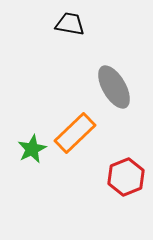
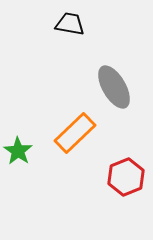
green star: moved 14 px left, 2 px down; rotated 12 degrees counterclockwise
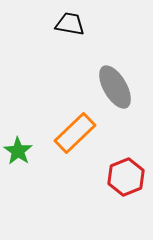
gray ellipse: moved 1 px right
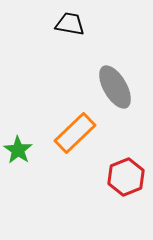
green star: moved 1 px up
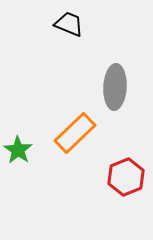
black trapezoid: moved 1 px left; rotated 12 degrees clockwise
gray ellipse: rotated 33 degrees clockwise
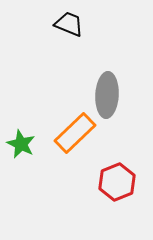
gray ellipse: moved 8 px left, 8 px down
green star: moved 3 px right, 6 px up; rotated 8 degrees counterclockwise
red hexagon: moved 9 px left, 5 px down
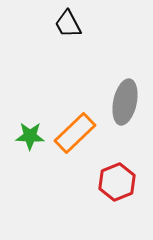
black trapezoid: moved 1 px left; rotated 140 degrees counterclockwise
gray ellipse: moved 18 px right, 7 px down; rotated 9 degrees clockwise
green star: moved 9 px right, 8 px up; rotated 24 degrees counterclockwise
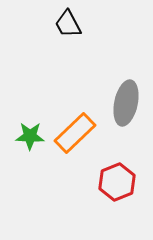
gray ellipse: moved 1 px right, 1 px down
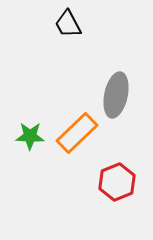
gray ellipse: moved 10 px left, 8 px up
orange rectangle: moved 2 px right
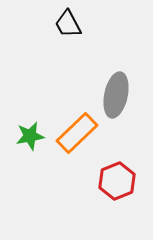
green star: rotated 12 degrees counterclockwise
red hexagon: moved 1 px up
